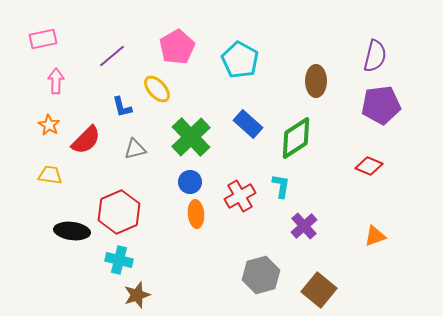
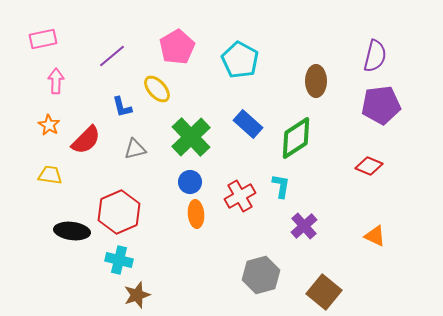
orange triangle: rotated 45 degrees clockwise
brown square: moved 5 px right, 2 px down
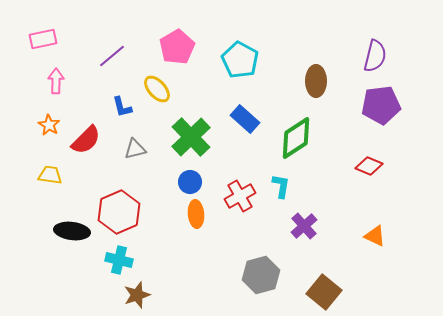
blue rectangle: moved 3 px left, 5 px up
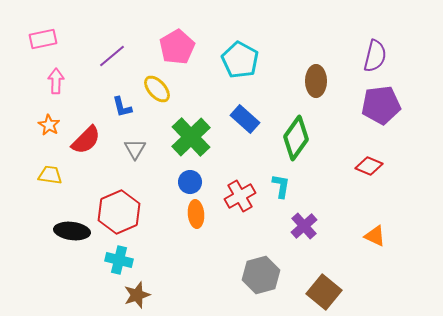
green diamond: rotated 21 degrees counterclockwise
gray triangle: rotated 45 degrees counterclockwise
